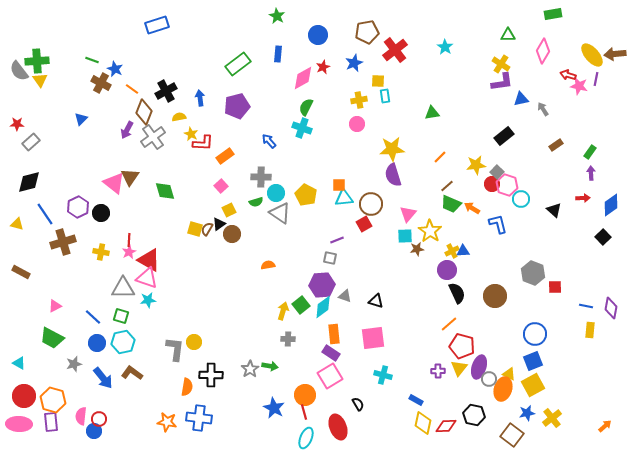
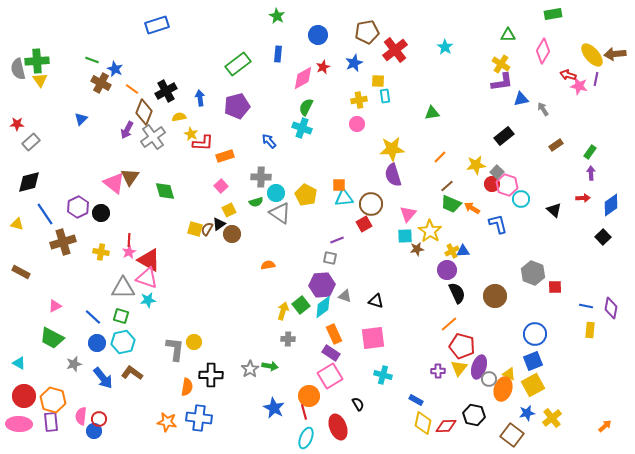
gray semicircle at (19, 71): moved 1 px left, 2 px up; rotated 25 degrees clockwise
orange rectangle at (225, 156): rotated 18 degrees clockwise
orange rectangle at (334, 334): rotated 18 degrees counterclockwise
orange circle at (305, 395): moved 4 px right, 1 px down
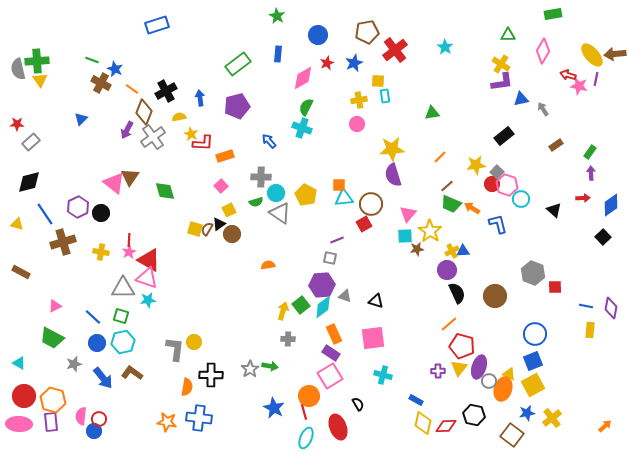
red star at (323, 67): moved 4 px right, 4 px up
gray circle at (489, 379): moved 2 px down
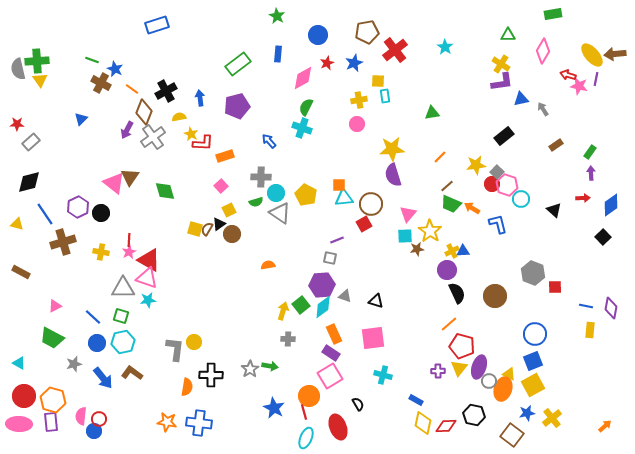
blue cross at (199, 418): moved 5 px down
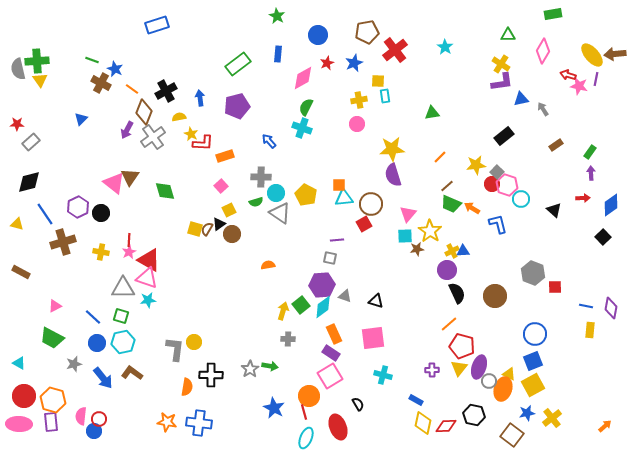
purple line at (337, 240): rotated 16 degrees clockwise
purple cross at (438, 371): moved 6 px left, 1 px up
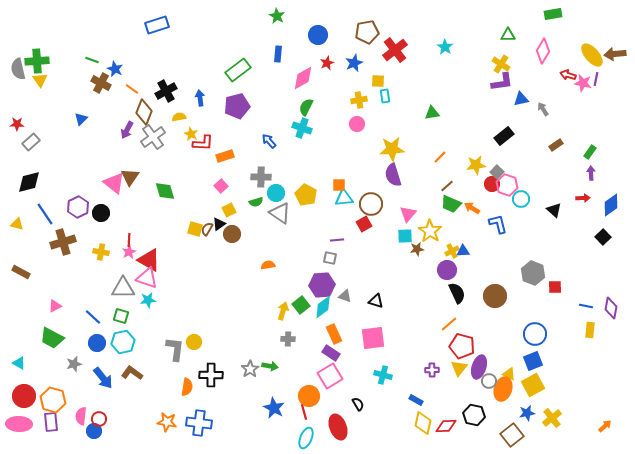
green rectangle at (238, 64): moved 6 px down
pink star at (579, 86): moved 4 px right, 3 px up
brown square at (512, 435): rotated 15 degrees clockwise
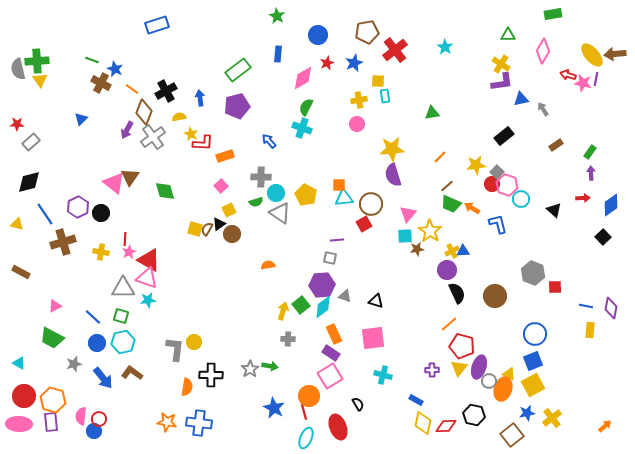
red line at (129, 240): moved 4 px left, 1 px up
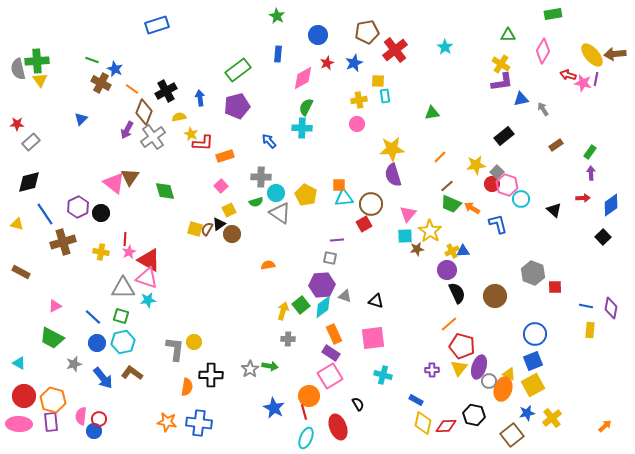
cyan cross at (302, 128): rotated 18 degrees counterclockwise
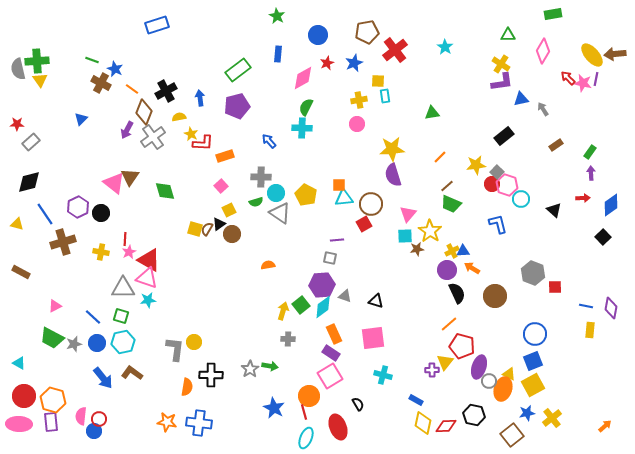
red arrow at (568, 75): moved 3 px down; rotated 28 degrees clockwise
orange arrow at (472, 208): moved 60 px down
gray star at (74, 364): moved 20 px up
yellow triangle at (459, 368): moved 14 px left, 6 px up
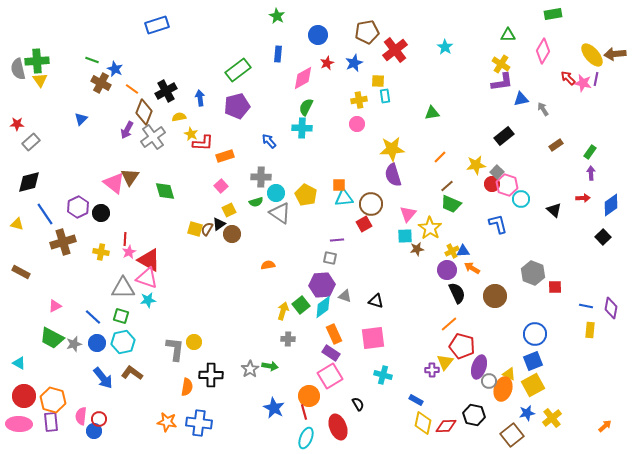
yellow star at (430, 231): moved 3 px up
